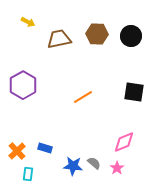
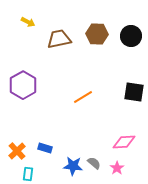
pink diamond: rotated 20 degrees clockwise
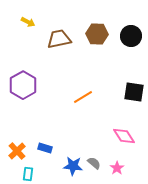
pink diamond: moved 6 px up; rotated 60 degrees clockwise
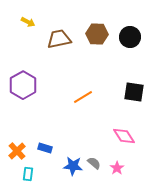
black circle: moved 1 px left, 1 px down
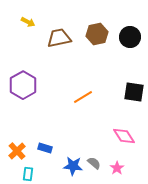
brown hexagon: rotated 15 degrees counterclockwise
brown trapezoid: moved 1 px up
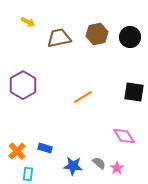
gray semicircle: moved 5 px right
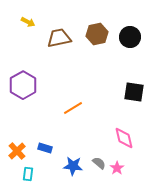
orange line: moved 10 px left, 11 px down
pink diamond: moved 2 px down; rotated 20 degrees clockwise
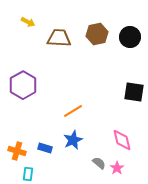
brown trapezoid: rotated 15 degrees clockwise
orange line: moved 3 px down
pink diamond: moved 2 px left, 2 px down
orange cross: rotated 30 degrees counterclockwise
blue star: moved 26 px up; rotated 30 degrees counterclockwise
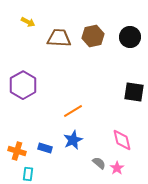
brown hexagon: moved 4 px left, 2 px down
